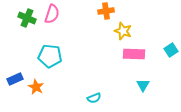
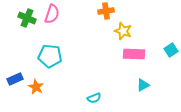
cyan triangle: rotated 32 degrees clockwise
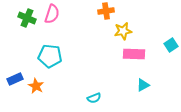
yellow star: rotated 30 degrees counterclockwise
cyan square: moved 5 px up
orange star: moved 1 px up
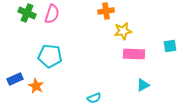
green cross: moved 5 px up
cyan square: moved 1 px left, 1 px down; rotated 24 degrees clockwise
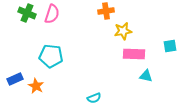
cyan pentagon: moved 1 px right
cyan triangle: moved 3 px right, 9 px up; rotated 40 degrees clockwise
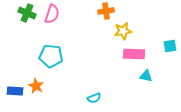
blue rectangle: moved 12 px down; rotated 28 degrees clockwise
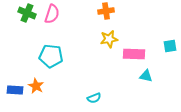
yellow star: moved 14 px left, 8 px down
blue rectangle: moved 1 px up
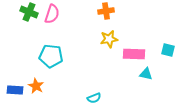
green cross: moved 2 px right, 1 px up
cyan square: moved 2 px left, 4 px down; rotated 24 degrees clockwise
cyan triangle: moved 2 px up
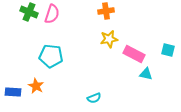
pink rectangle: rotated 25 degrees clockwise
blue rectangle: moved 2 px left, 2 px down
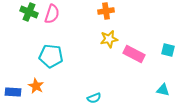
cyan triangle: moved 17 px right, 16 px down
